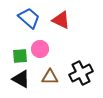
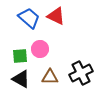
red triangle: moved 5 px left, 4 px up
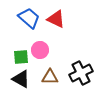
red triangle: moved 3 px down
pink circle: moved 1 px down
green square: moved 1 px right, 1 px down
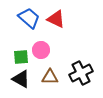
pink circle: moved 1 px right
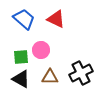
blue trapezoid: moved 5 px left, 1 px down
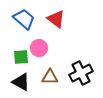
red triangle: rotated 12 degrees clockwise
pink circle: moved 2 px left, 2 px up
black triangle: moved 3 px down
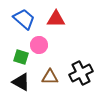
red triangle: rotated 36 degrees counterclockwise
pink circle: moved 3 px up
green square: rotated 21 degrees clockwise
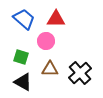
pink circle: moved 7 px right, 4 px up
black cross: moved 1 px left; rotated 15 degrees counterclockwise
brown triangle: moved 8 px up
black triangle: moved 2 px right
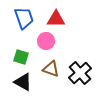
blue trapezoid: moved 1 px up; rotated 30 degrees clockwise
brown triangle: moved 1 px right; rotated 18 degrees clockwise
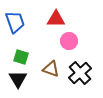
blue trapezoid: moved 9 px left, 4 px down
pink circle: moved 23 px right
black triangle: moved 5 px left, 3 px up; rotated 30 degrees clockwise
